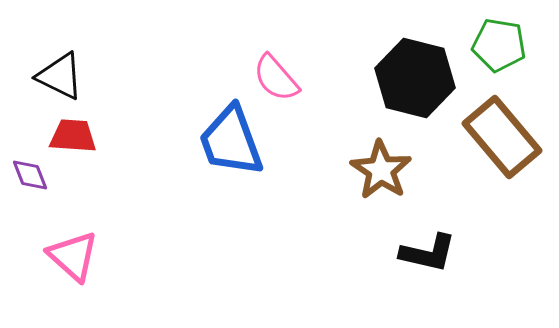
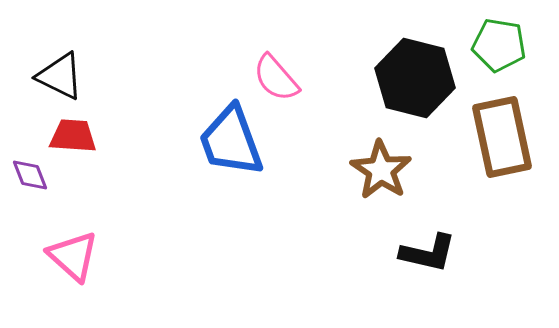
brown rectangle: rotated 28 degrees clockwise
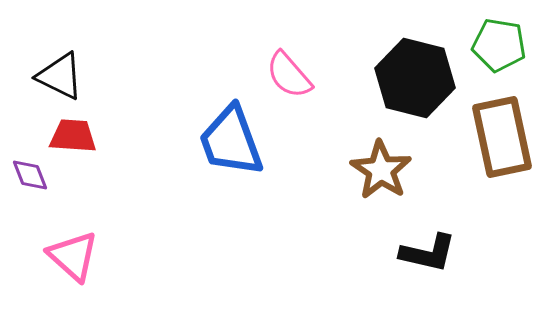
pink semicircle: moved 13 px right, 3 px up
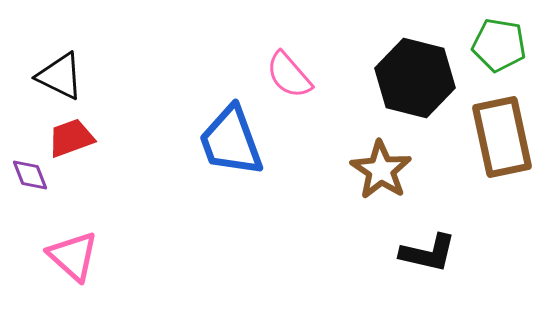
red trapezoid: moved 2 px left, 2 px down; rotated 24 degrees counterclockwise
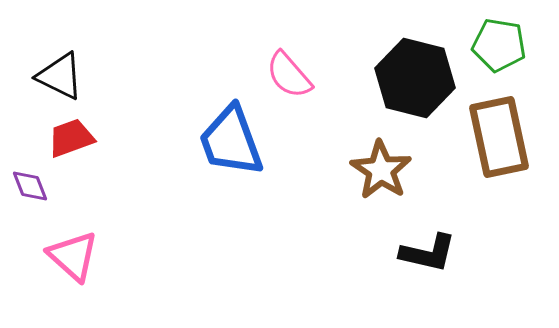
brown rectangle: moved 3 px left
purple diamond: moved 11 px down
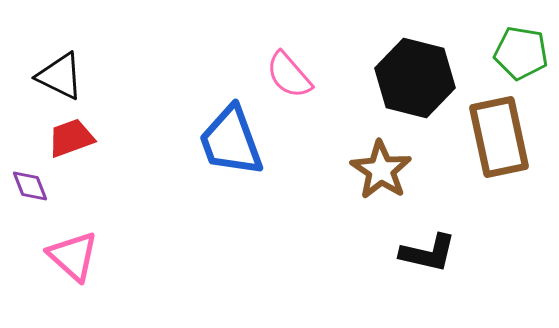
green pentagon: moved 22 px right, 8 px down
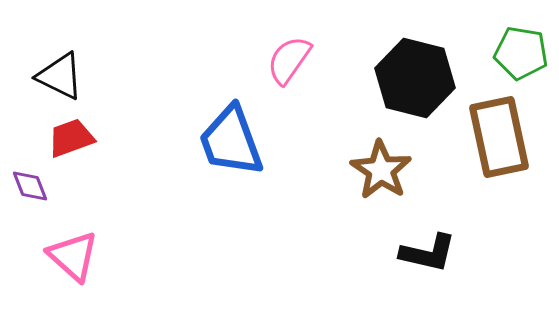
pink semicircle: moved 15 px up; rotated 76 degrees clockwise
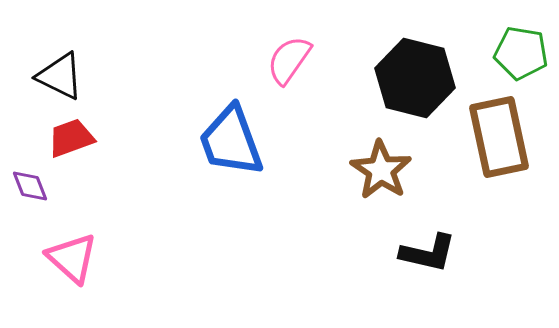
pink triangle: moved 1 px left, 2 px down
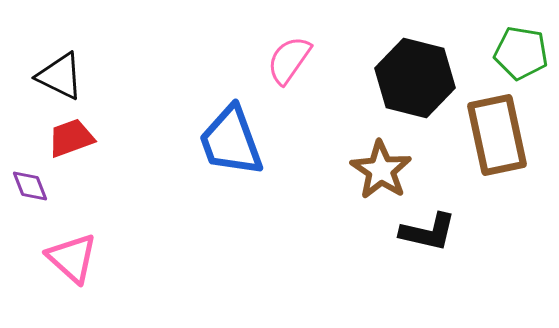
brown rectangle: moved 2 px left, 2 px up
black L-shape: moved 21 px up
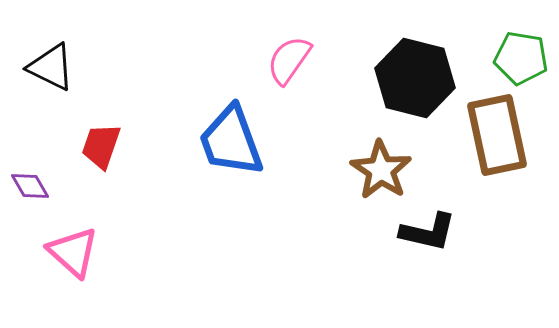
green pentagon: moved 5 px down
black triangle: moved 9 px left, 9 px up
red trapezoid: moved 30 px right, 8 px down; rotated 51 degrees counterclockwise
purple diamond: rotated 9 degrees counterclockwise
pink triangle: moved 1 px right, 6 px up
